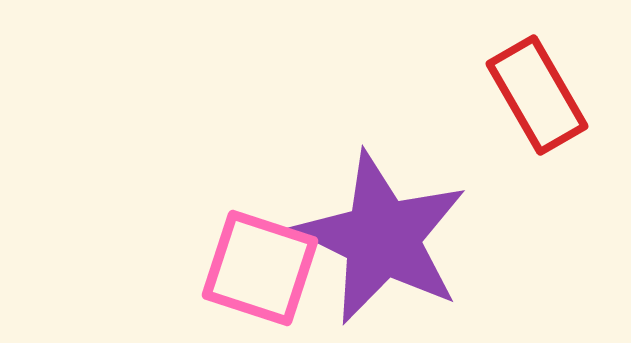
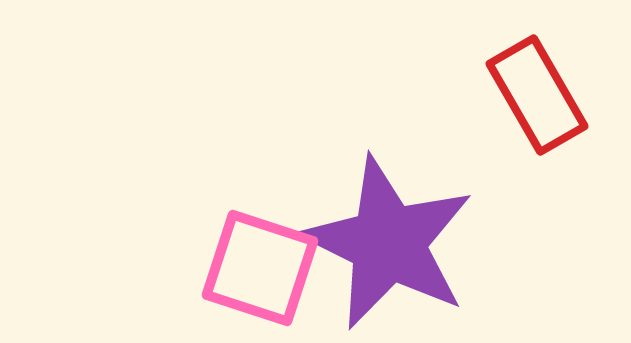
purple star: moved 6 px right, 5 px down
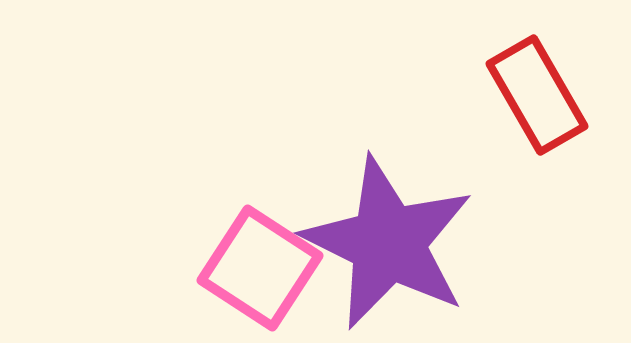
pink square: rotated 15 degrees clockwise
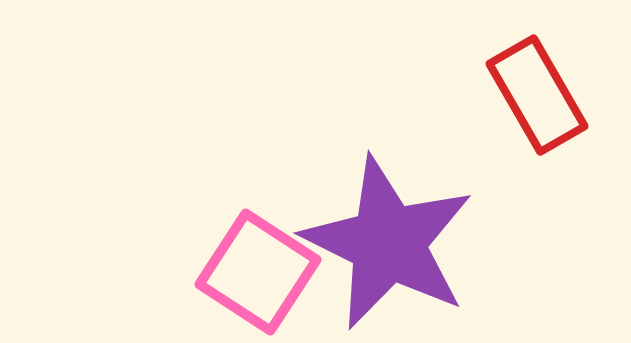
pink square: moved 2 px left, 4 px down
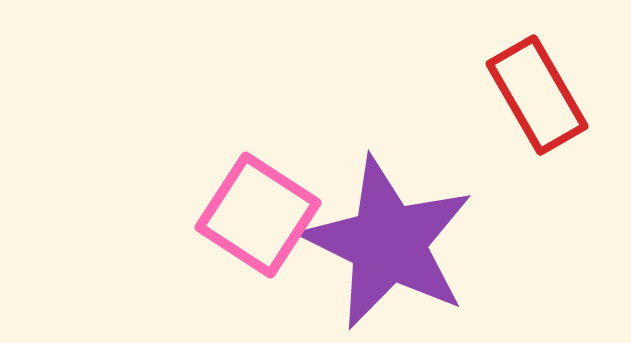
pink square: moved 57 px up
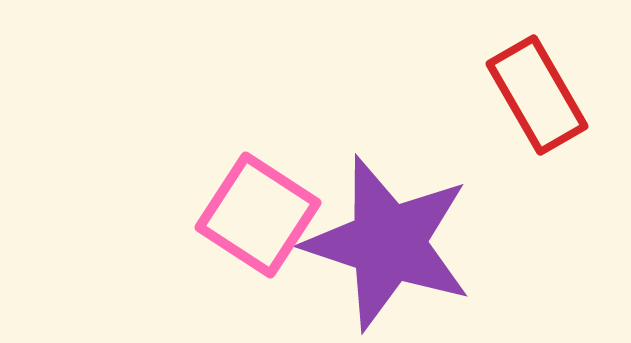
purple star: rotated 8 degrees counterclockwise
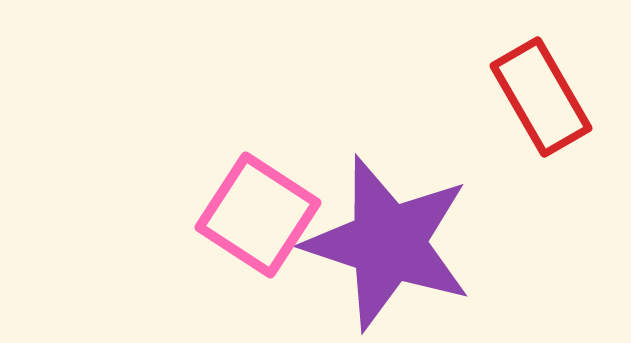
red rectangle: moved 4 px right, 2 px down
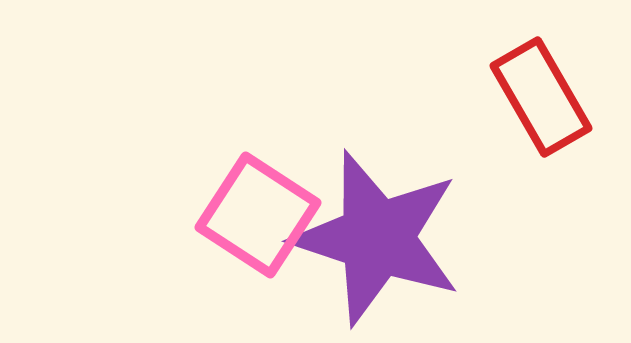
purple star: moved 11 px left, 5 px up
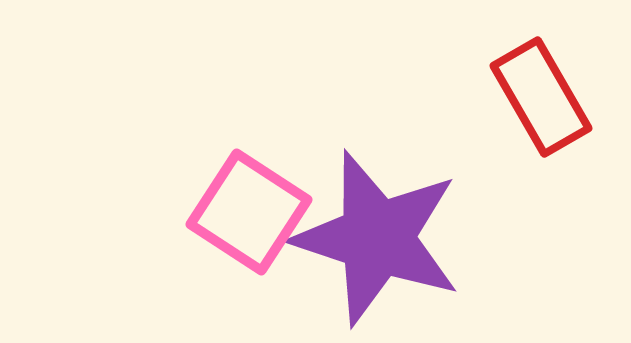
pink square: moved 9 px left, 3 px up
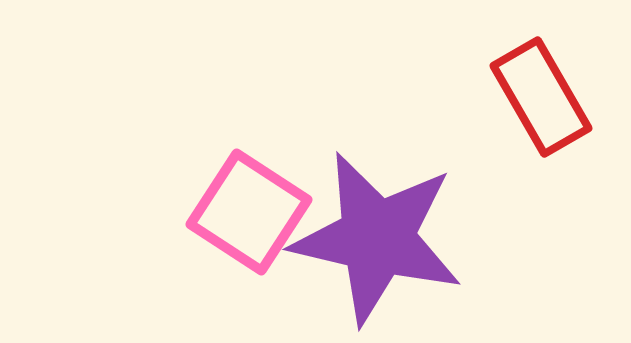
purple star: rotated 5 degrees counterclockwise
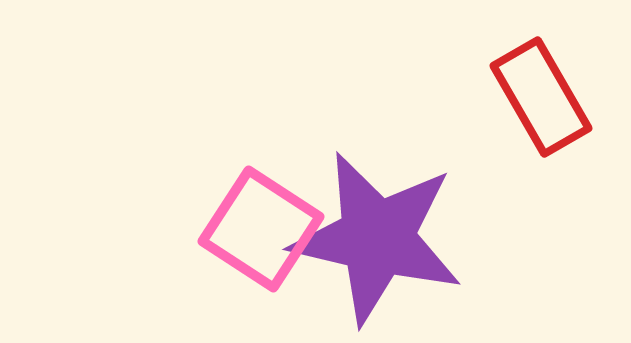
pink square: moved 12 px right, 17 px down
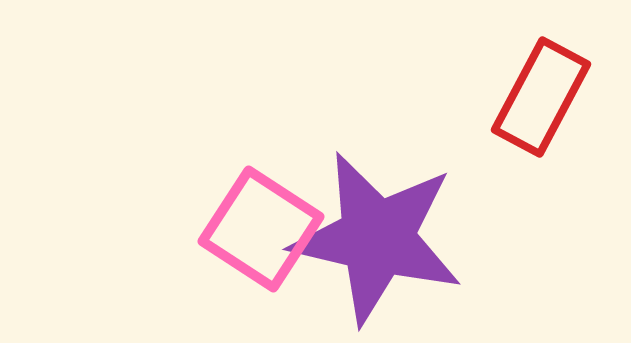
red rectangle: rotated 58 degrees clockwise
